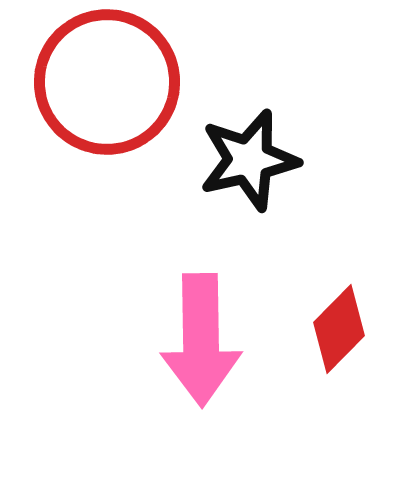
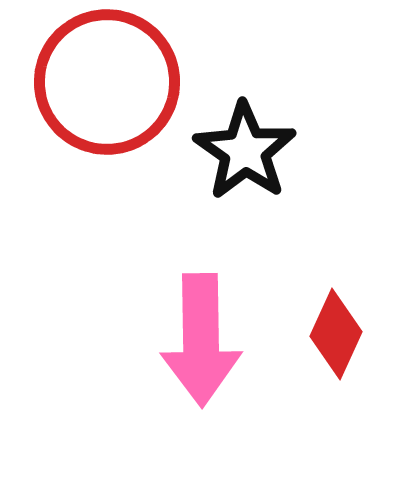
black star: moved 4 px left, 9 px up; rotated 24 degrees counterclockwise
red diamond: moved 3 px left, 5 px down; rotated 20 degrees counterclockwise
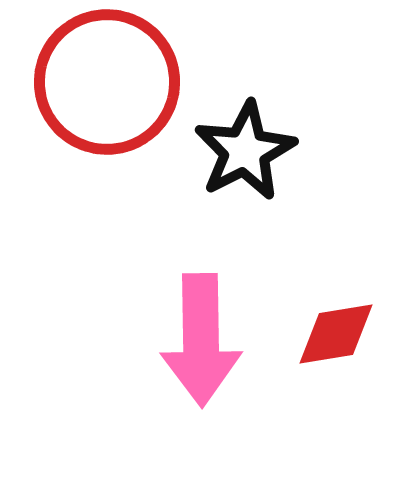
black star: rotated 10 degrees clockwise
red diamond: rotated 56 degrees clockwise
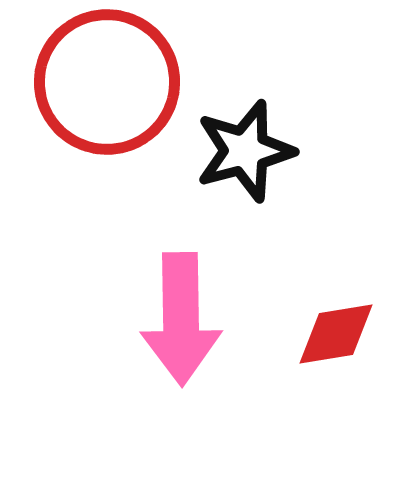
black star: rotated 12 degrees clockwise
pink arrow: moved 20 px left, 21 px up
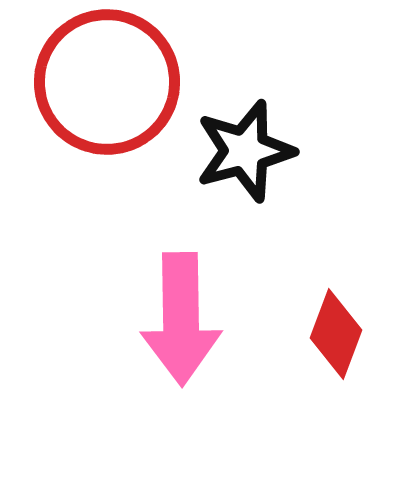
red diamond: rotated 60 degrees counterclockwise
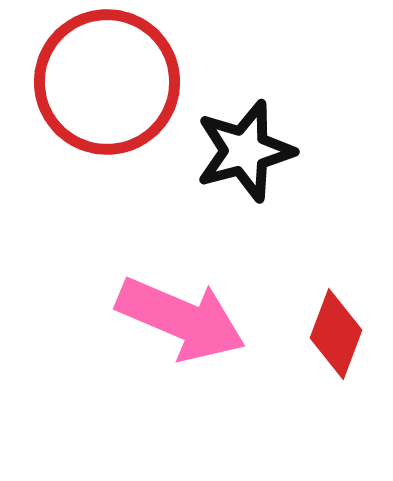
pink arrow: rotated 66 degrees counterclockwise
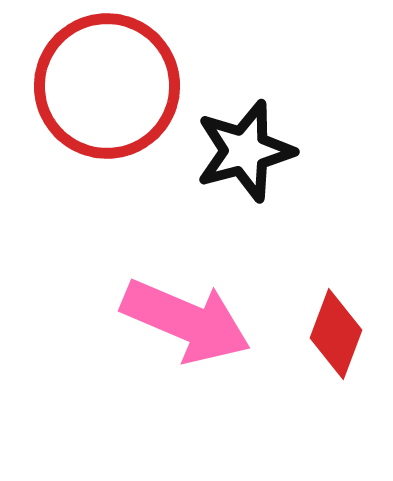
red circle: moved 4 px down
pink arrow: moved 5 px right, 2 px down
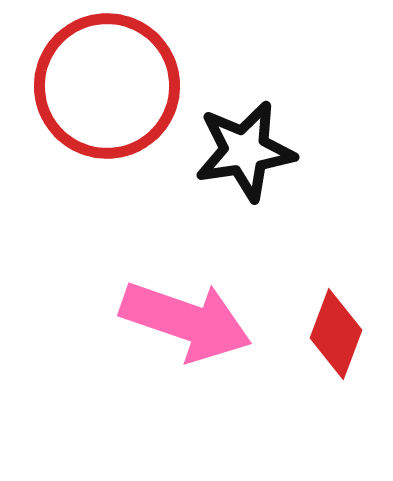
black star: rotated 6 degrees clockwise
pink arrow: rotated 4 degrees counterclockwise
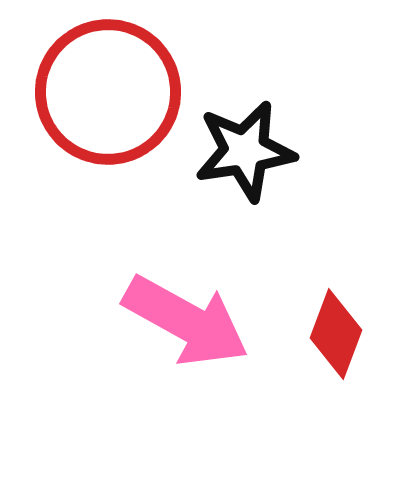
red circle: moved 1 px right, 6 px down
pink arrow: rotated 10 degrees clockwise
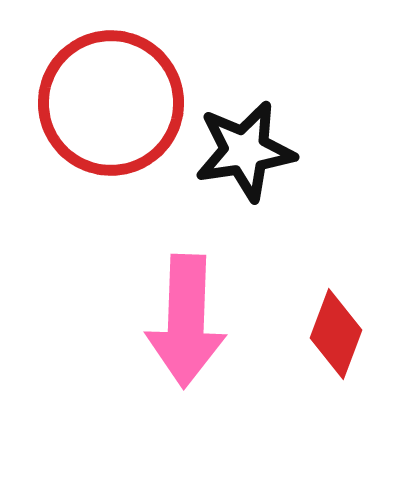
red circle: moved 3 px right, 11 px down
pink arrow: rotated 63 degrees clockwise
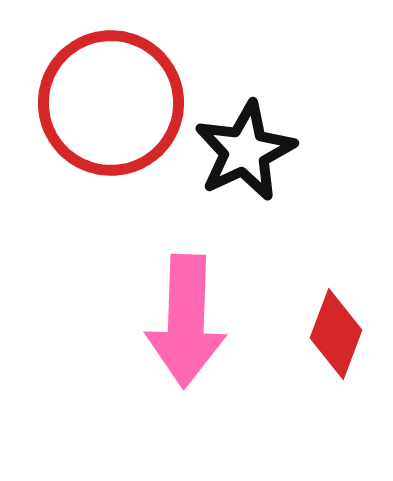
black star: rotated 16 degrees counterclockwise
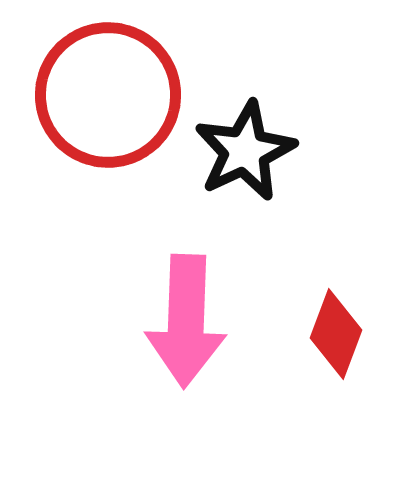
red circle: moved 3 px left, 8 px up
